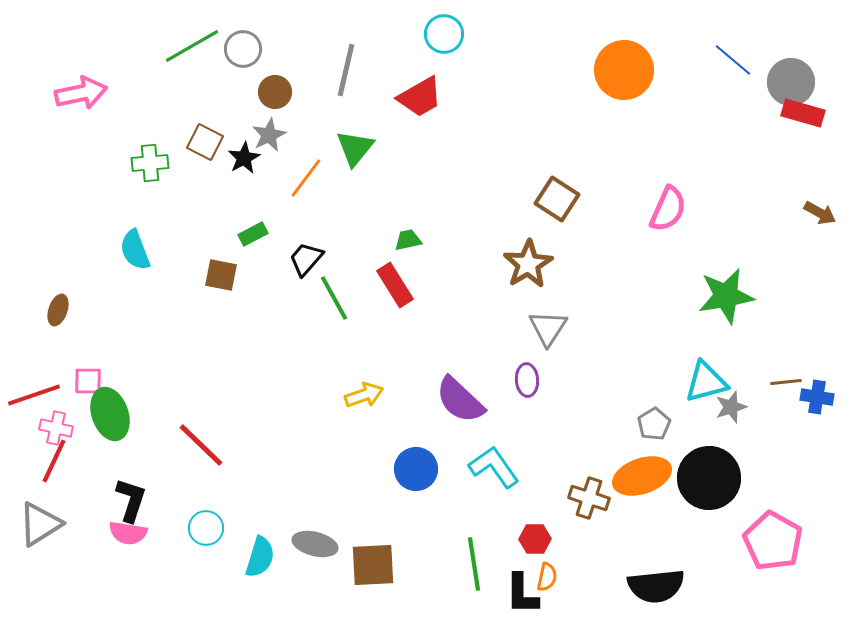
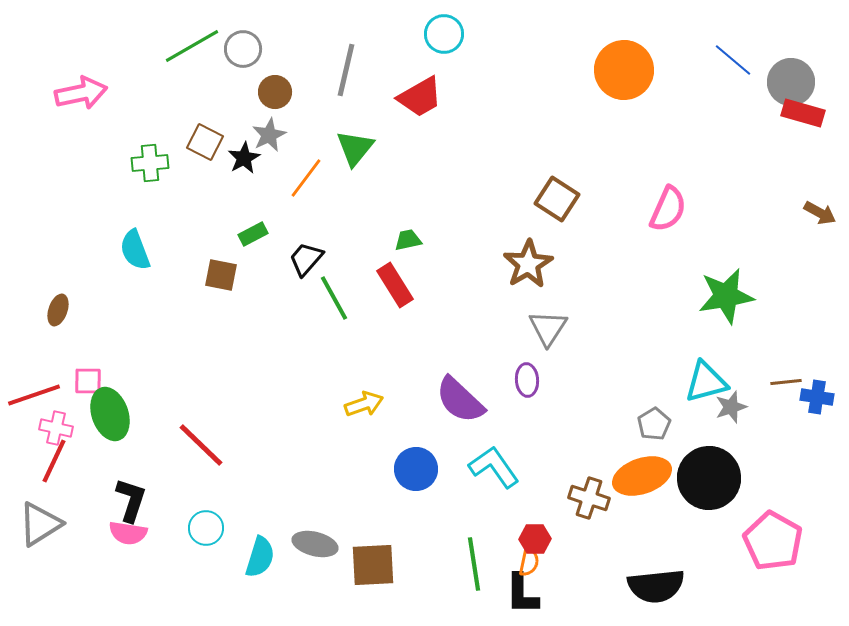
yellow arrow at (364, 395): moved 9 px down
orange semicircle at (547, 577): moved 18 px left, 15 px up
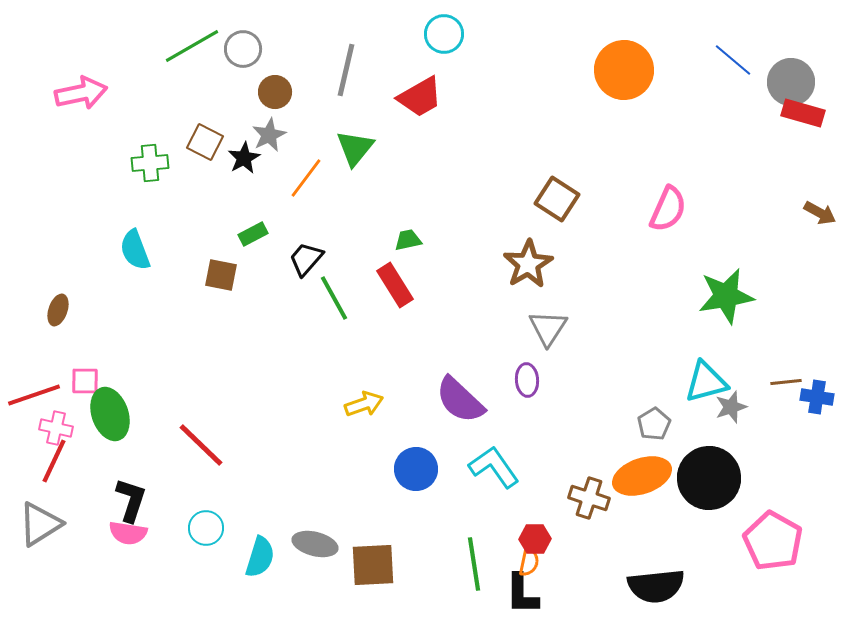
pink square at (88, 381): moved 3 px left
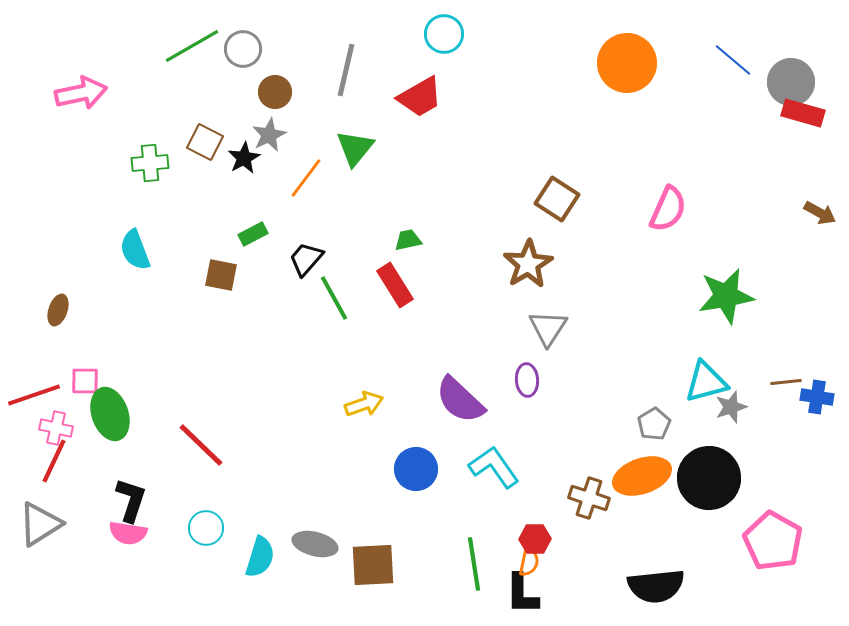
orange circle at (624, 70): moved 3 px right, 7 px up
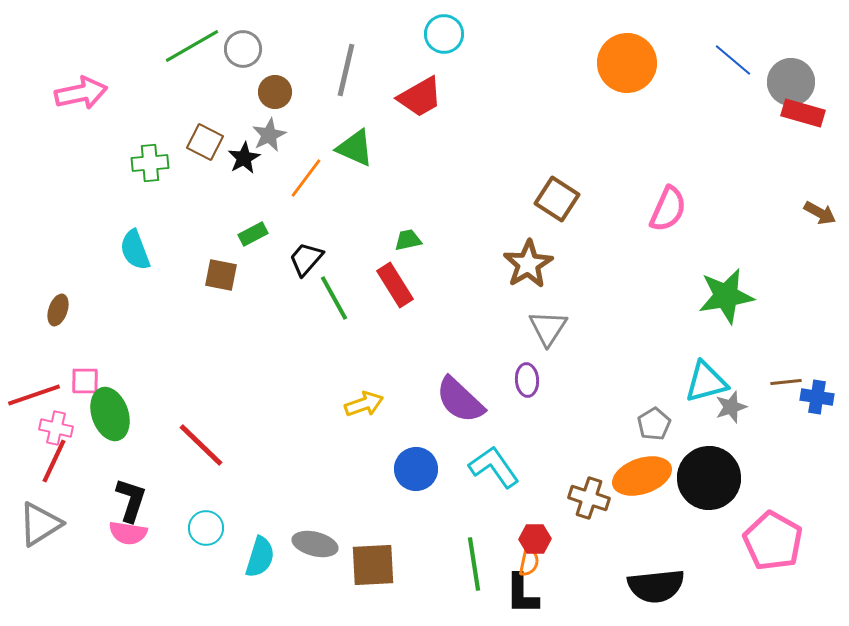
green triangle at (355, 148): rotated 45 degrees counterclockwise
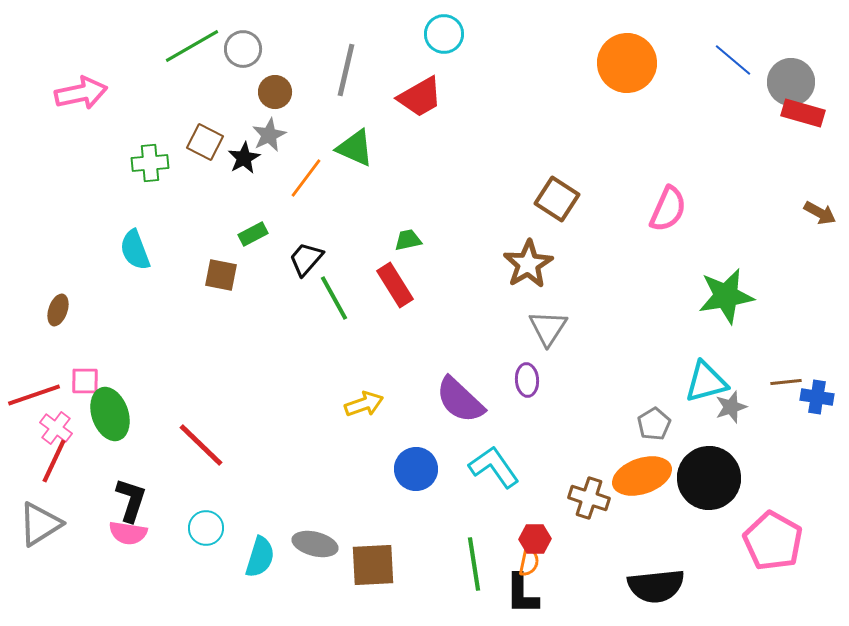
pink cross at (56, 428): rotated 24 degrees clockwise
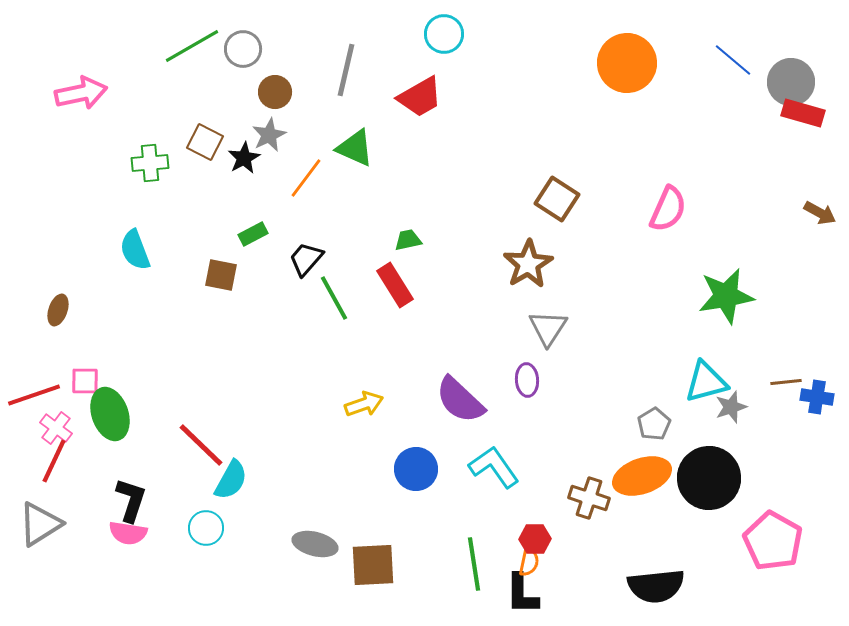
cyan semicircle at (260, 557): moved 29 px left, 77 px up; rotated 12 degrees clockwise
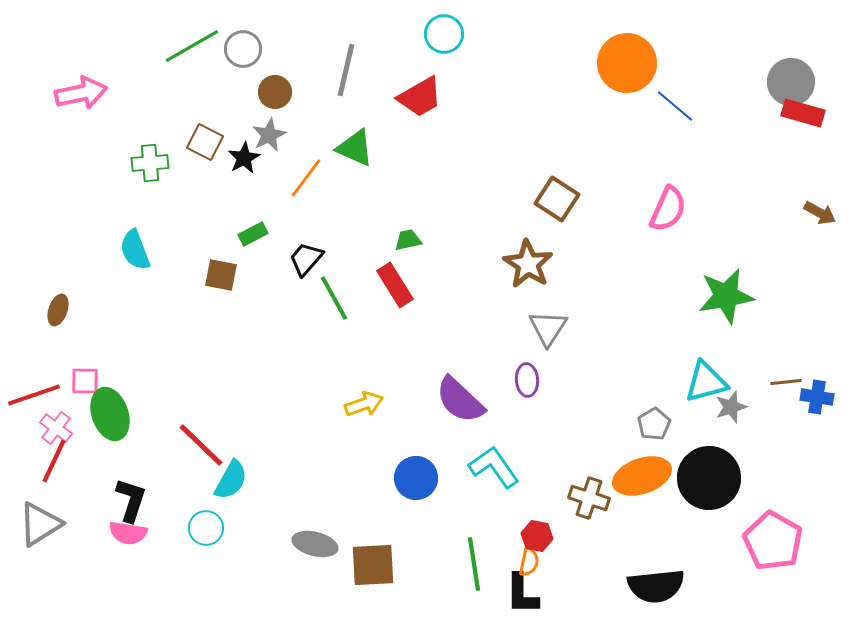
blue line at (733, 60): moved 58 px left, 46 px down
brown star at (528, 264): rotated 9 degrees counterclockwise
blue circle at (416, 469): moved 9 px down
red hexagon at (535, 539): moved 2 px right, 3 px up; rotated 12 degrees clockwise
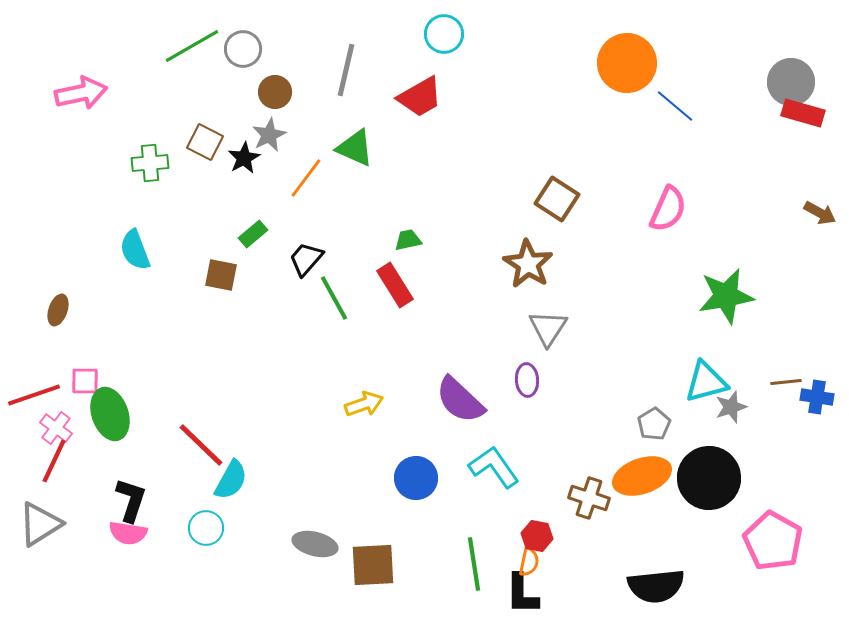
green rectangle at (253, 234): rotated 12 degrees counterclockwise
